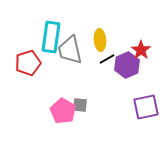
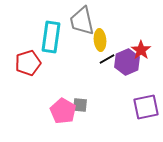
gray trapezoid: moved 12 px right, 29 px up
purple hexagon: moved 3 px up
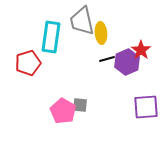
yellow ellipse: moved 1 px right, 7 px up
black line: rotated 14 degrees clockwise
purple square: rotated 8 degrees clockwise
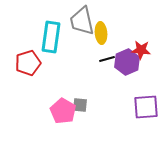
red star: rotated 30 degrees counterclockwise
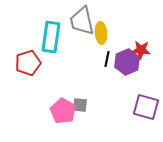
black line: rotated 63 degrees counterclockwise
purple square: rotated 20 degrees clockwise
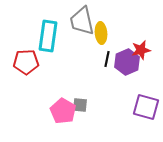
cyan rectangle: moved 3 px left, 1 px up
red star: rotated 18 degrees counterclockwise
red pentagon: moved 2 px left, 1 px up; rotated 15 degrees clockwise
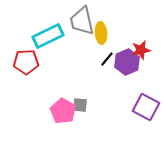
cyan rectangle: rotated 56 degrees clockwise
black line: rotated 28 degrees clockwise
purple square: rotated 12 degrees clockwise
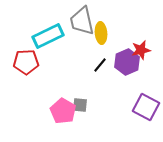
black line: moved 7 px left, 6 px down
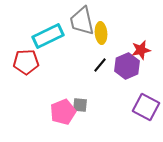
purple hexagon: moved 4 px down
pink pentagon: moved 1 px down; rotated 20 degrees clockwise
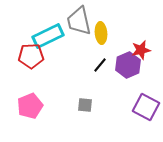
gray trapezoid: moved 3 px left
red pentagon: moved 5 px right, 6 px up
purple hexagon: moved 1 px right, 1 px up
gray square: moved 5 px right
pink pentagon: moved 33 px left, 6 px up
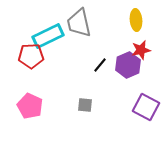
gray trapezoid: moved 2 px down
yellow ellipse: moved 35 px right, 13 px up
pink pentagon: rotated 25 degrees counterclockwise
